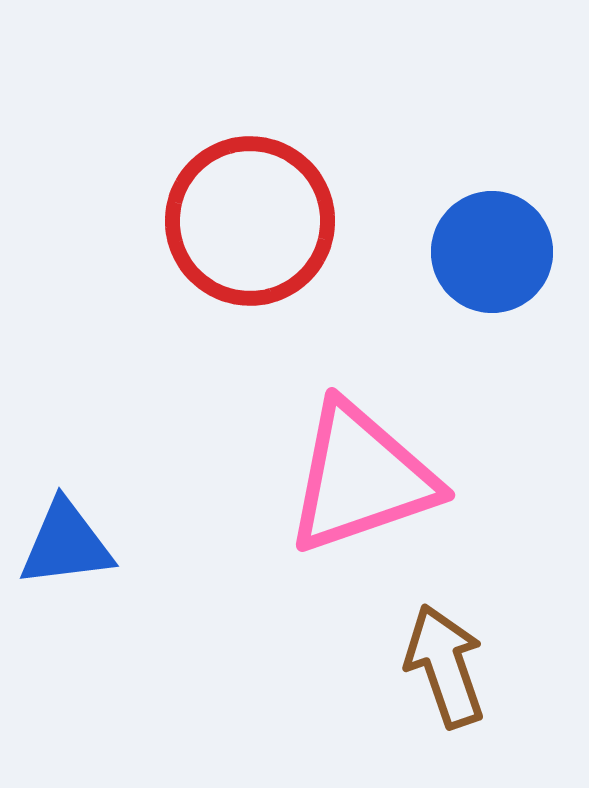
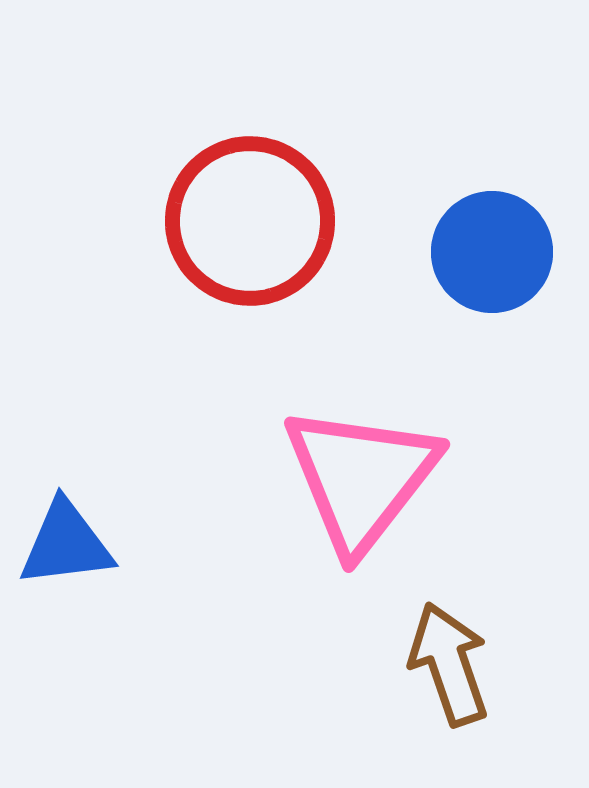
pink triangle: rotated 33 degrees counterclockwise
brown arrow: moved 4 px right, 2 px up
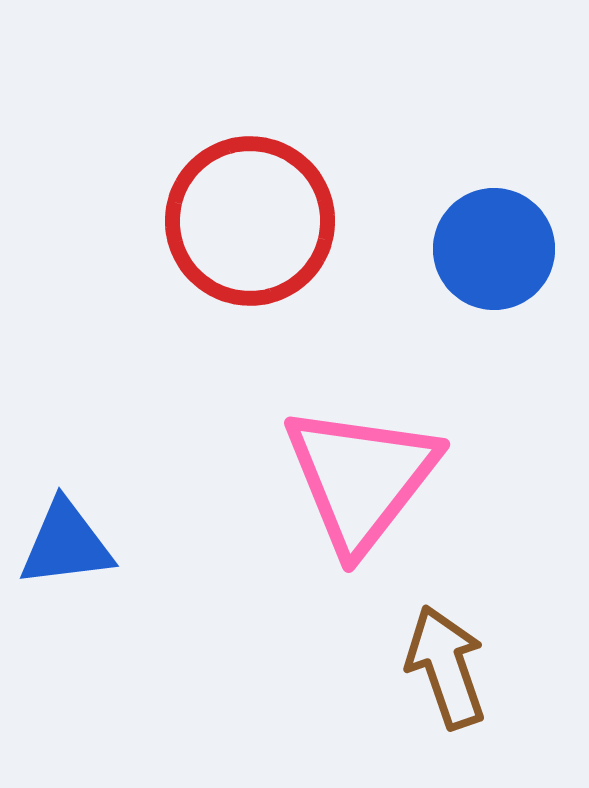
blue circle: moved 2 px right, 3 px up
brown arrow: moved 3 px left, 3 px down
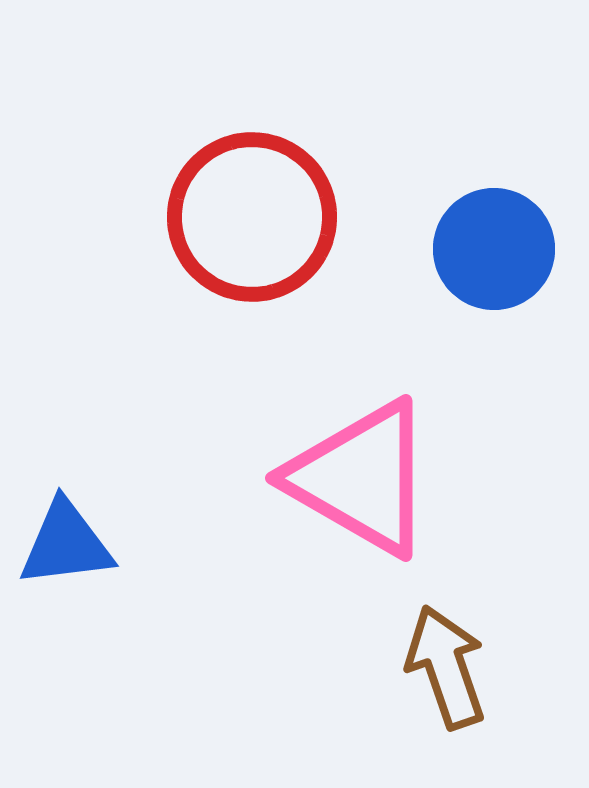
red circle: moved 2 px right, 4 px up
pink triangle: rotated 38 degrees counterclockwise
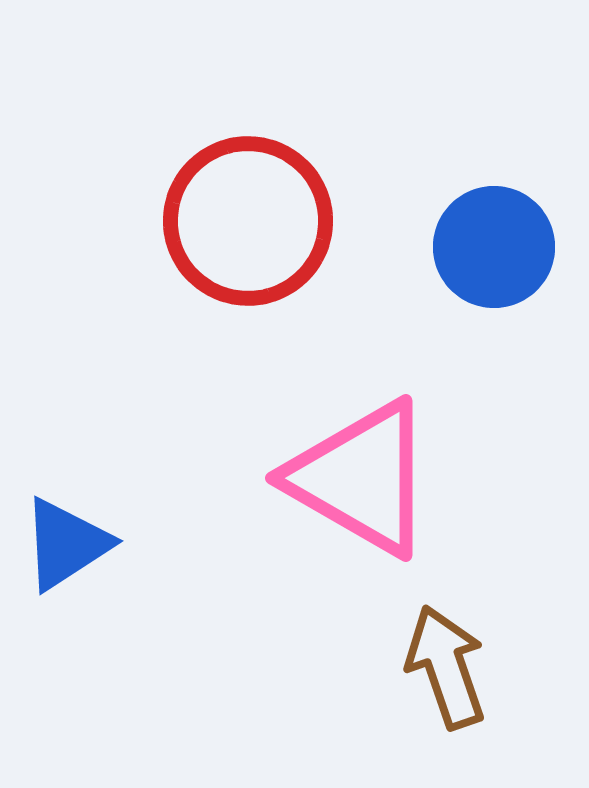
red circle: moved 4 px left, 4 px down
blue circle: moved 2 px up
blue triangle: rotated 26 degrees counterclockwise
